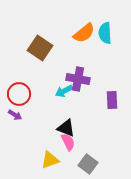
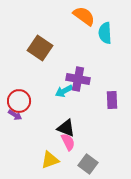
orange semicircle: moved 17 px up; rotated 105 degrees counterclockwise
red circle: moved 7 px down
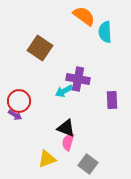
cyan semicircle: moved 1 px up
pink semicircle: rotated 138 degrees counterclockwise
yellow triangle: moved 3 px left, 1 px up
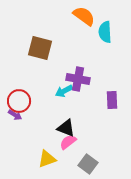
brown square: rotated 20 degrees counterclockwise
pink semicircle: rotated 36 degrees clockwise
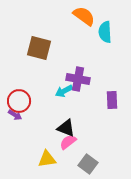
brown square: moved 1 px left
yellow triangle: rotated 12 degrees clockwise
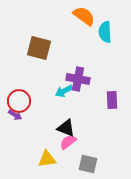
gray square: rotated 24 degrees counterclockwise
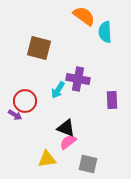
cyan arrow: moved 6 px left, 1 px up; rotated 30 degrees counterclockwise
red circle: moved 6 px right
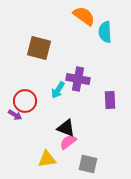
purple rectangle: moved 2 px left
